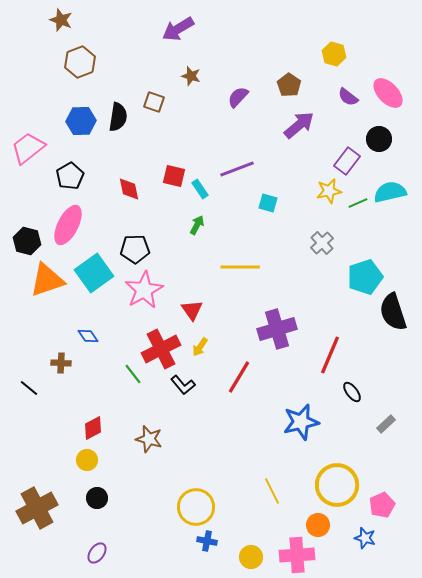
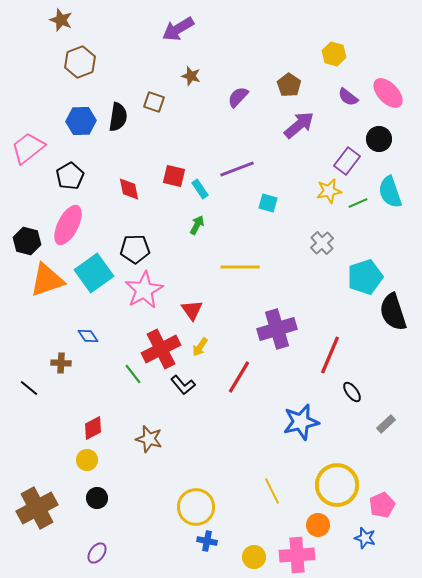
cyan semicircle at (390, 192): rotated 96 degrees counterclockwise
yellow circle at (251, 557): moved 3 px right
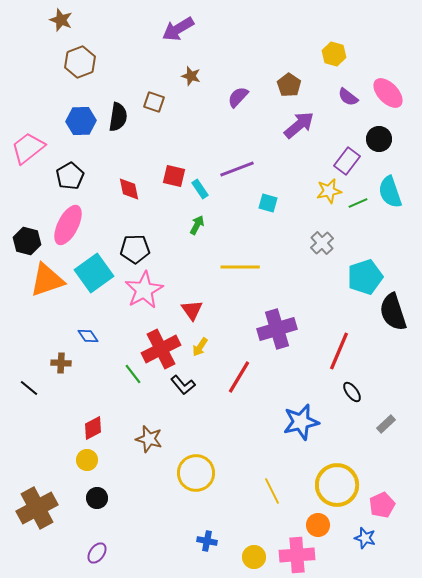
red line at (330, 355): moved 9 px right, 4 px up
yellow circle at (196, 507): moved 34 px up
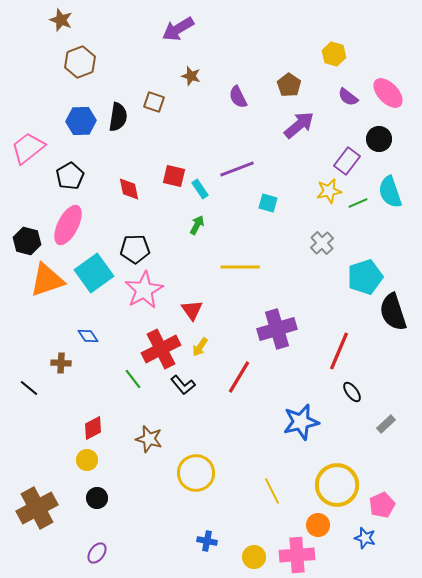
purple semicircle at (238, 97): rotated 70 degrees counterclockwise
green line at (133, 374): moved 5 px down
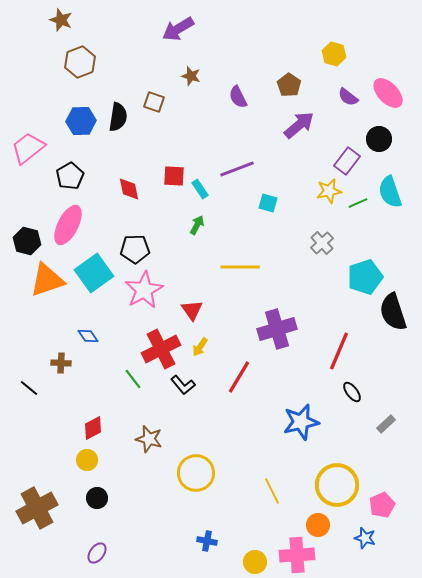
red square at (174, 176): rotated 10 degrees counterclockwise
yellow circle at (254, 557): moved 1 px right, 5 px down
